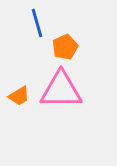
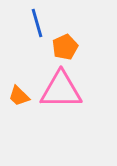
orange trapezoid: rotated 75 degrees clockwise
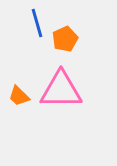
orange pentagon: moved 8 px up
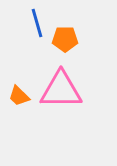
orange pentagon: rotated 25 degrees clockwise
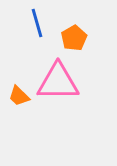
orange pentagon: moved 9 px right, 1 px up; rotated 30 degrees counterclockwise
pink triangle: moved 3 px left, 8 px up
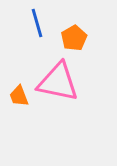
pink triangle: rotated 12 degrees clockwise
orange trapezoid: rotated 25 degrees clockwise
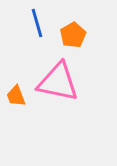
orange pentagon: moved 1 px left, 3 px up
orange trapezoid: moved 3 px left
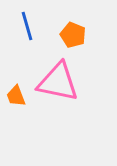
blue line: moved 10 px left, 3 px down
orange pentagon: rotated 20 degrees counterclockwise
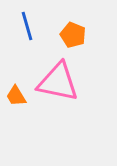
orange trapezoid: rotated 10 degrees counterclockwise
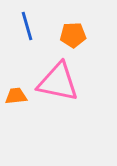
orange pentagon: rotated 25 degrees counterclockwise
orange trapezoid: rotated 115 degrees clockwise
